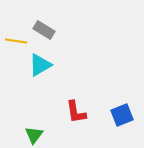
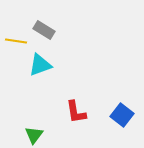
cyan triangle: rotated 10 degrees clockwise
blue square: rotated 30 degrees counterclockwise
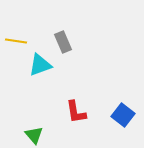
gray rectangle: moved 19 px right, 12 px down; rotated 35 degrees clockwise
blue square: moved 1 px right
green triangle: rotated 18 degrees counterclockwise
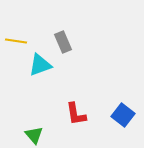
red L-shape: moved 2 px down
